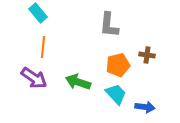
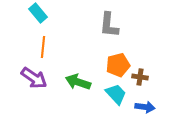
brown cross: moved 7 px left, 22 px down
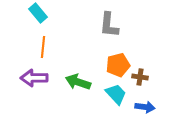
purple arrow: rotated 144 degrees clockwise
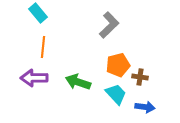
gray L-shape: rotated 140 degrees counterclockwise
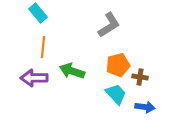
gray L-shape: rotated 12 degrees clockwise
green arrow: moved 6 px left, 11 px up
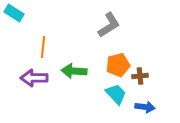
cyan rectangle: moved 24 px left; rotated 18 degrees counterclockwise
green arrow: moved 2 px right; rotated 15 degrees counterclockwise
brown cross: moved 1 px up; rotated 14 degrees counterclockwise
